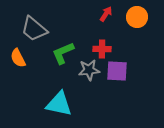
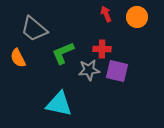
red arrow: rotated 56 degrees counterclockwise
purple square: rotated 10 degrees clockwise
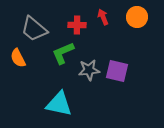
red arrow: moved 3 px left, 3 px down
red cross: moved 25 px left, 24 px up
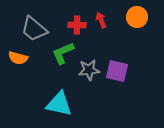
red arrow: moved 2 px left, 3 px down
orange semicircle: rotated 48 degrees counterclockwise
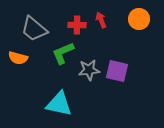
orange circle: moved 2 px right, 2 px down
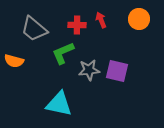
orange semicircle: moved 4 px left, 3 px down
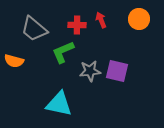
green L-shape: moved 1 px up
gray star: moved 1 px right, 1 px down
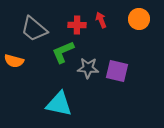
gray star: moved 2 px left, 3 px up; rotated 10 degrees clockwise
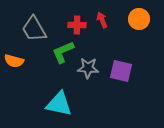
red arrow: moved 1 px right
gray trapezoid: rotated 20 degrees clockwise
purple square: moved 4 px right
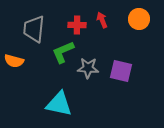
gray trapezoid: rotated 36 degrees clockwise
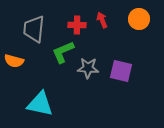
cyan triangle: moved 19 px left
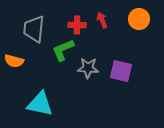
green L-shape: moved 2 px up
